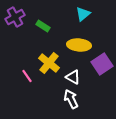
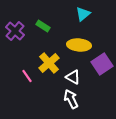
purple cross: moved 14 px down; rotated 18 degrees counterclockwise
yellow cross: rotated 10 degrees clockwise
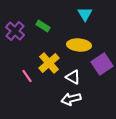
cyan triangle: moved 2 px right; rotated 21 degrees counterclockwise
white arrow: rotated 78 degrees counterclockwise
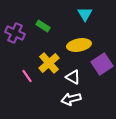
purple cross: moved 2 px down; rotated 18 degrees counterclockwise
yellow ellipse: rotated 15 degrees counterclockwise
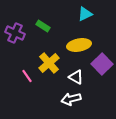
cyan triangle: rotated 35 degrees clockwise
purple square: rotated 10 degrees counterclockwise
white triangle: moved 3 px right
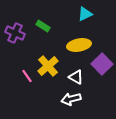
yellow cross: moved 1 px left, 3 px down
